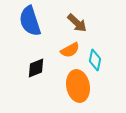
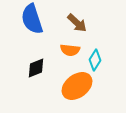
blue semicircle: moved 2 px right, 2 px up
orange semicircle: rotated 36 degrees clockwise
cyan diamond: rotated 20 degrees clockwise
orange ellipse: moved 1 px left; rotated 64 degrees clockwise
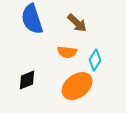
orange semicircle: moved 3 px left, 2 px down
black diamond: moved 9 px left, 12 px down
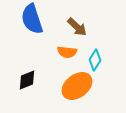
brown arrow: moved 4 px down
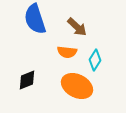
blue semicircle: moved 3 px right
orange ellipse: rotated 64 degrees clockwise
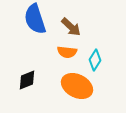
brown arrow: moved 6 px left
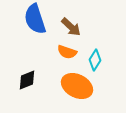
orange semicircle: rotated 12 degrees clockwise
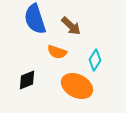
brown arrow: moved 1 px up
orange semicircle: moved 10 px left
